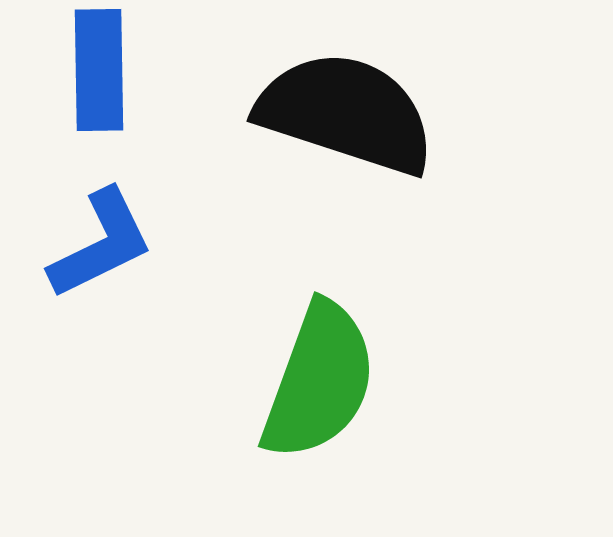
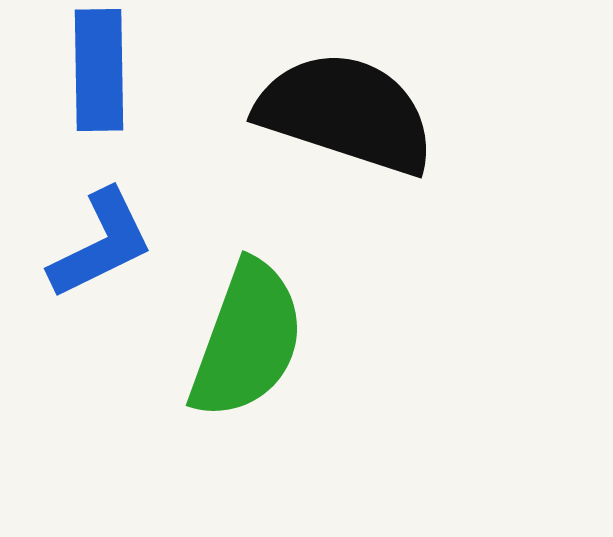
green semicircle: moved 72 px left, 41 px up
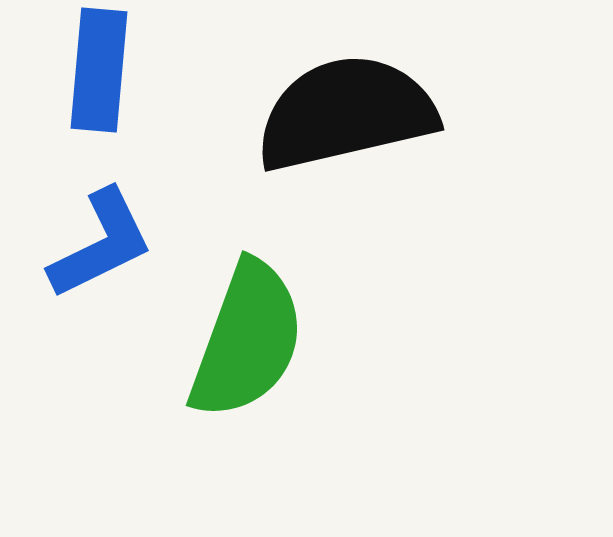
blue rectangle: rotated 6 degrees clockwise
black semicircle: rotated 31 degrees counterclockwise
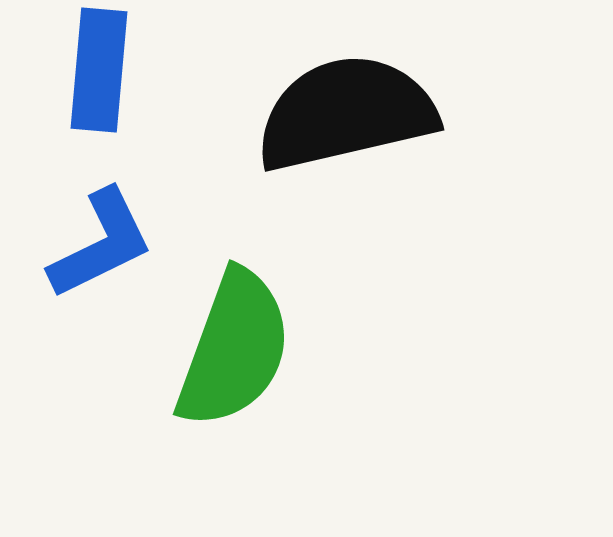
green semicircle: moved 13 px left, 9 px down
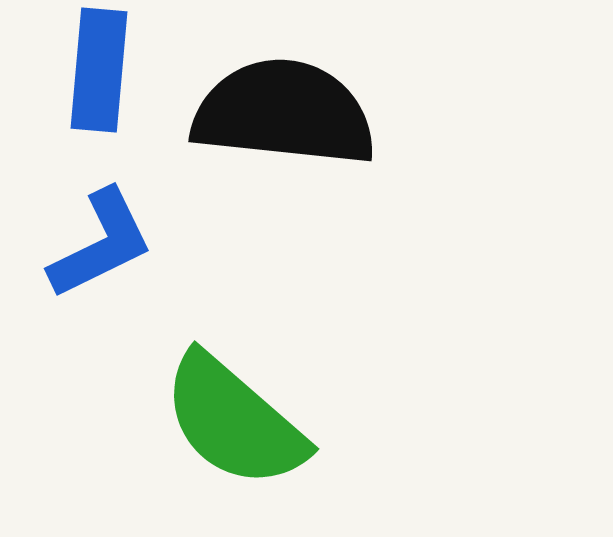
black semicircle: moved 62 px left; rotated 19 degrees clockwise
green semicircle: moved 72 px down; rotated 111 degrees clockwise
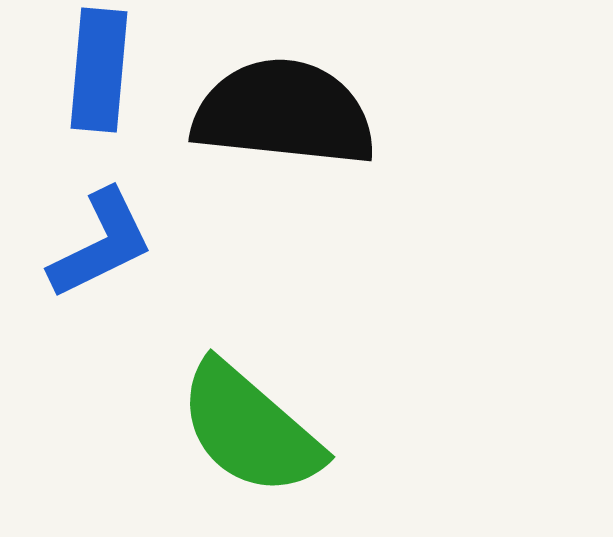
green semicircle: moved 16 px right, 8 px down
